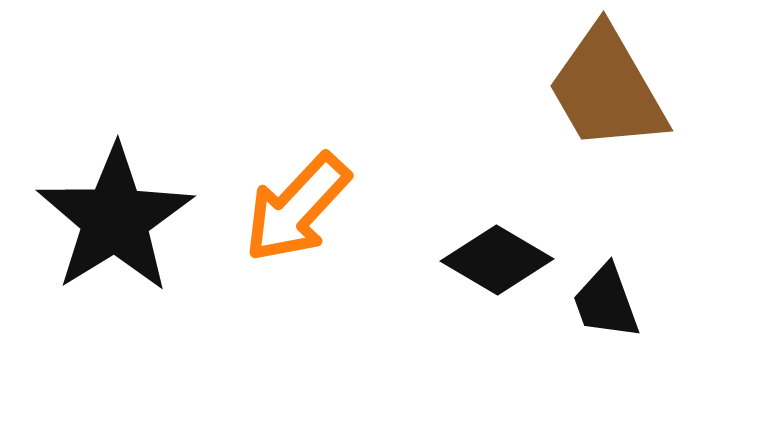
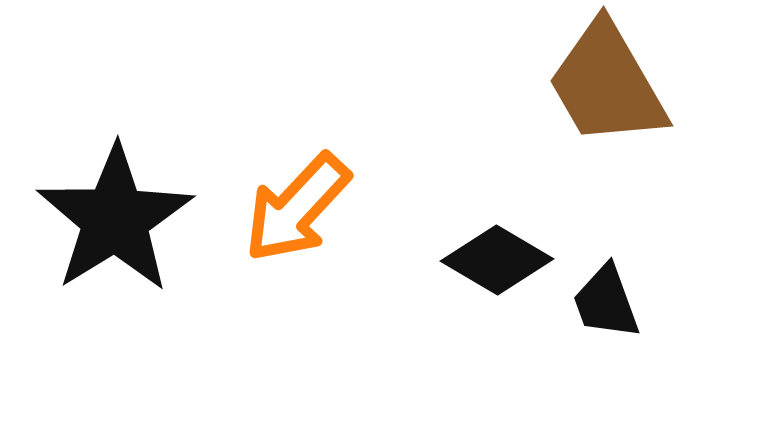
brown trapezoid: moved 5 px up
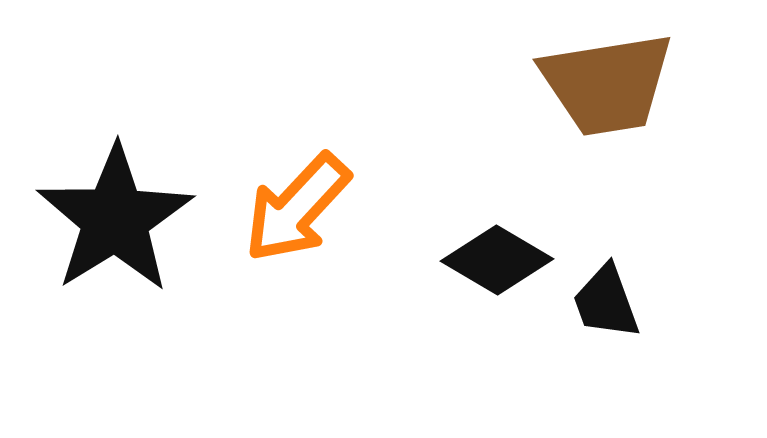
brown trapezoid: rotated 69 degrees counterclockwise
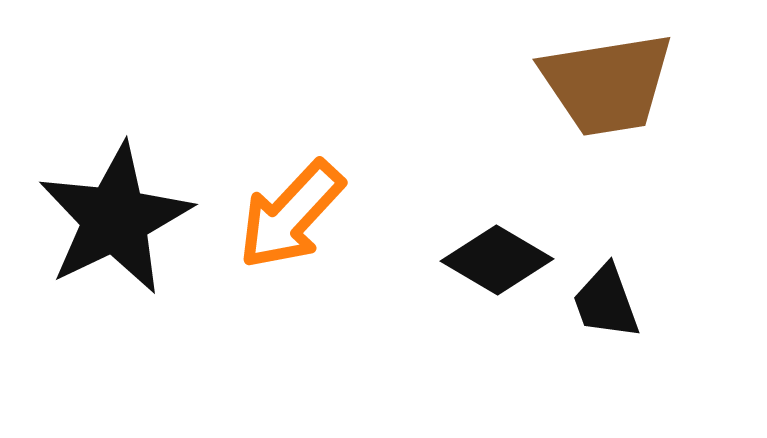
orange arrow: moved 6 px left, 7 px down
black star: rotated 6 degrees clockwise
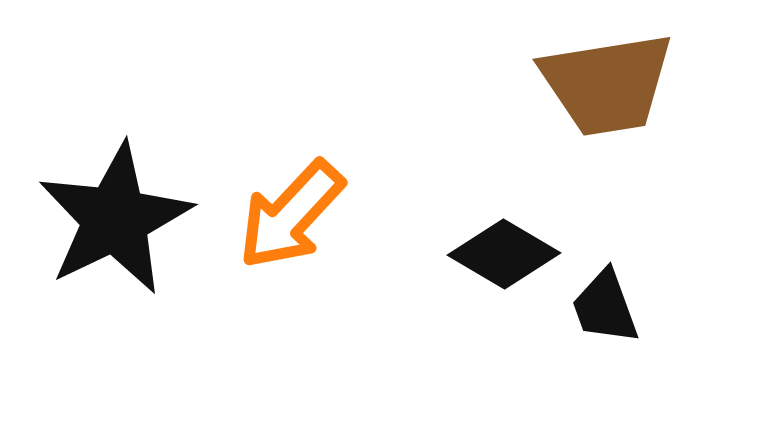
black diamond: moved 7 px right, 6 px up
black trapezoid: moved 1 px left, 5 px down
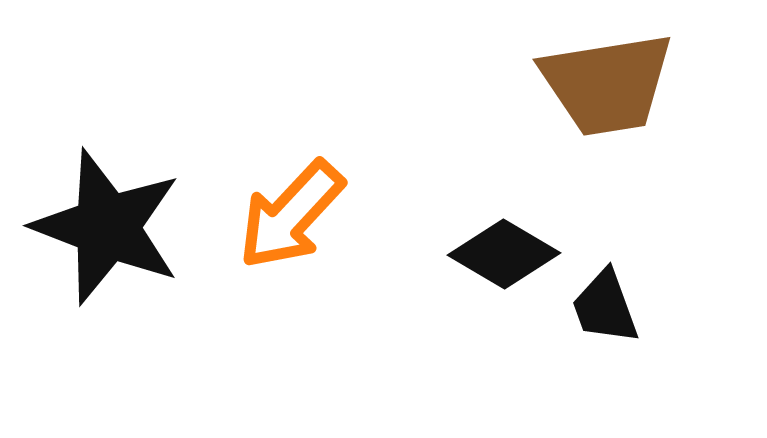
black star: moved 8 px left, 8 px down; rotated 25 degrees counterclockwise
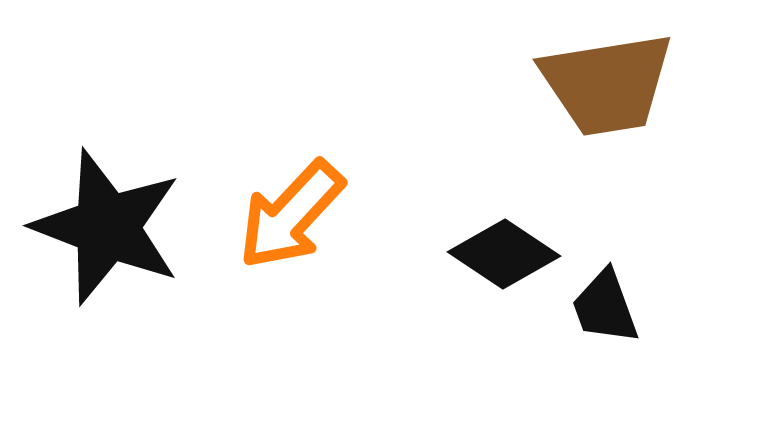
black diamond: rotated 3 degrees clockwise
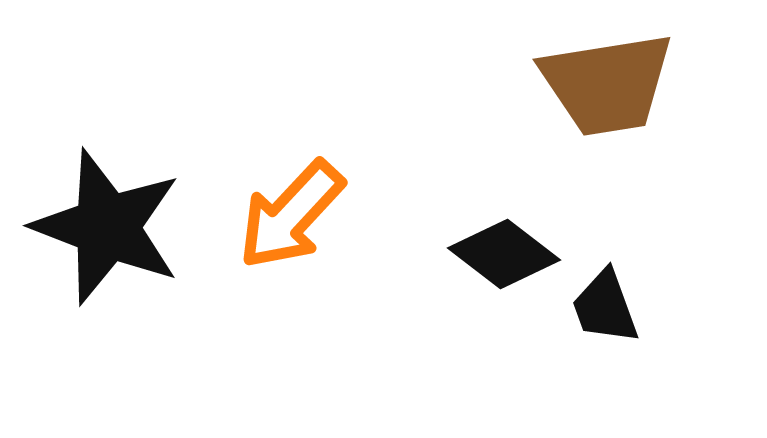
black diamond: rotated 4 degrees clockwise
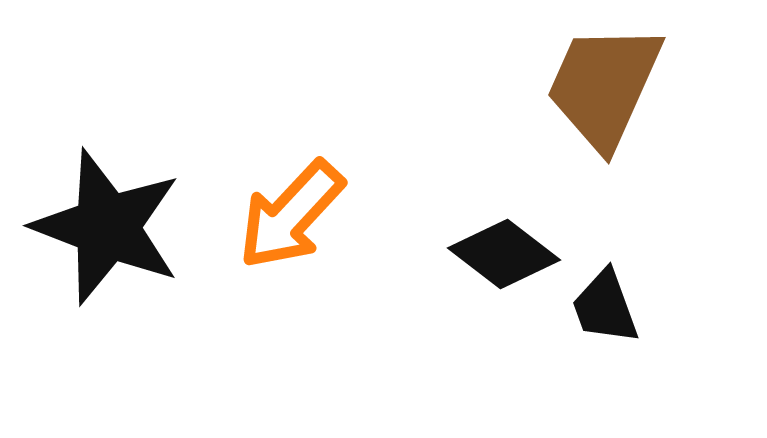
brown trapezoid: moved 3 px left, 2 px down; rotated 123 degrees clockwise
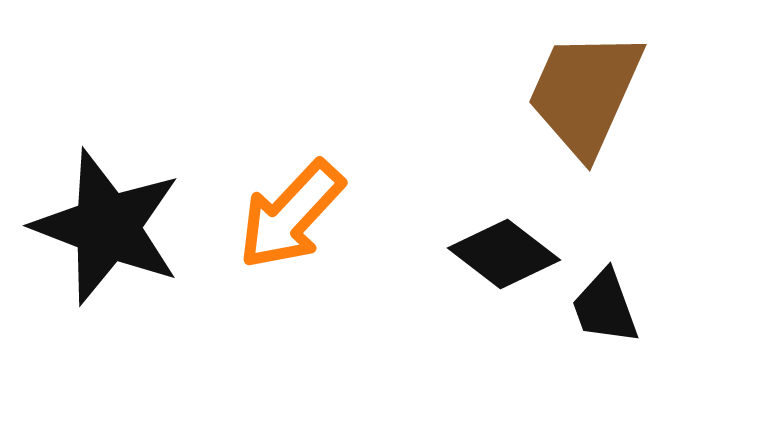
brown trapezoid: moved 19 px left, 7 px down
